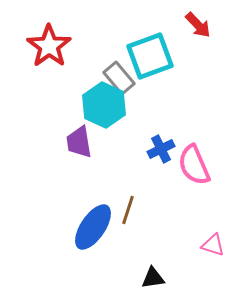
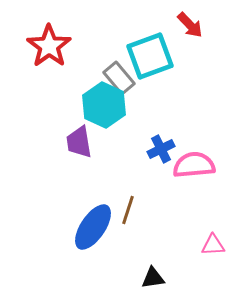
red arrow: moved 8 px left
pink semicircle: rotated 108 degrees clockwise
pink triangle: rotated 20 degrees counterclockwise
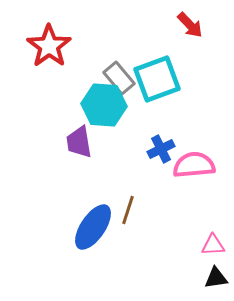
cyan square: moved 7 px right, 23 px down
cyan hexagon: rotated 21 degrees counterclockwise
black triangle: moved 63 px right
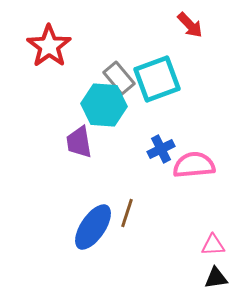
brown line: moved 1 px left, 3 px down
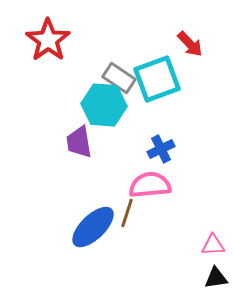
red arrow: moved 19 px down
red star: moved 1 px left, 6 px up
gray rectangle: rotated 16 degrees counterclockwise
pink semicircle: moved 44 px left, 20 px down
blue ellipse: rotated 12 degrees clockwise
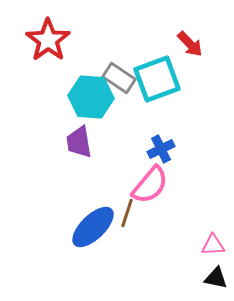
cyan hexagon: moved 13 px left, 8 px up
pink semicircle: rotated 135 degrees clockwise
black triangle: rotated 20 degrees clockwise
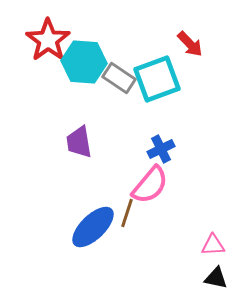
cyan hexagon: moved 7 px left, 35 px up
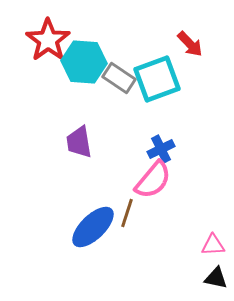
pink semicircle: moved 3 px right, 5 px up
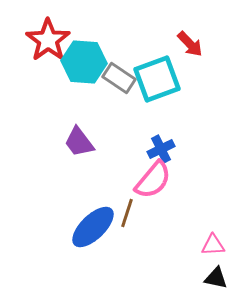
purple trapezoid: rotated 28 degrees counterclockwise
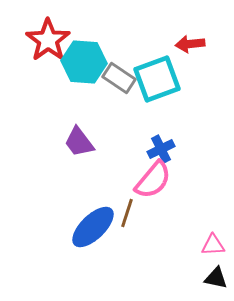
red arrow: rotated 128 degrees clockwise
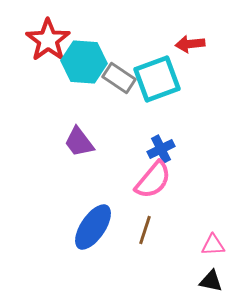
brown line: moved 18 px right, 17 px down
blue ellipse: rotated 12 degrees counterclockwise
black triangle: moved 5 px left, 3 px down
